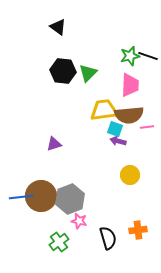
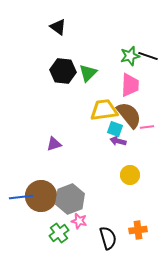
brown semicircle: rotated 124 degrees counterclockwise
green cross: moved 9 px up
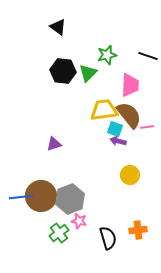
green star: moved 23 px left, 1 px up
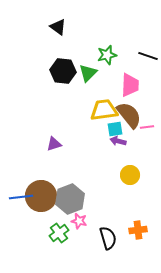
cyan square: rotated 28 degrees counterclockwise
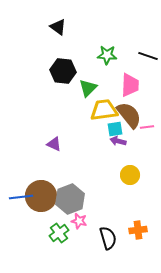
green star: rotated 18 degrees clockwise
green triangle: moved 15 px down
purple triangle: rotated 42 degrees clockwise
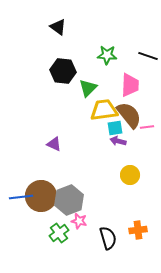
cyan square: moved 1 px up
gray hexagon: moved 1 px left, 1 px down
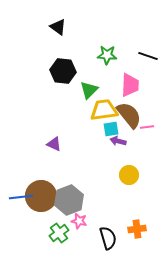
green triangle: moved 1 px right, 2 px down
cyan square: moved 4 px left, 1 px down
yellow circle: moved 1 px left
orange cross: moved 1 px left, 1 px up
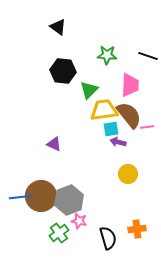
purple arrow: moved 1 px down
yellow circle: moved 1 px left, 1 px up
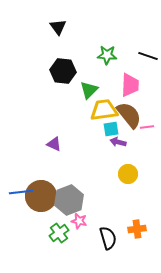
black triangle: rotated 18 degrees clockwise
blue line: moved 5 px up
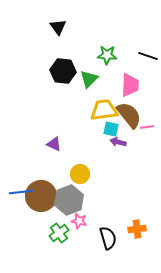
green triangle: moved 11 px up
cyan square: rotated 21 degrees clockwise
yellow circle: moved 48 px left
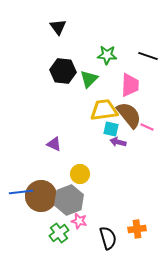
pink line: rotated 32 degrees clockwise
